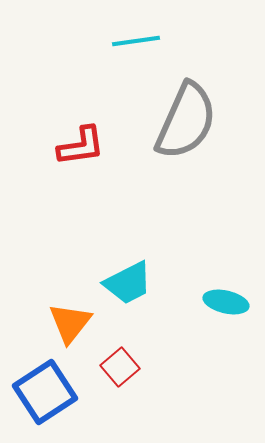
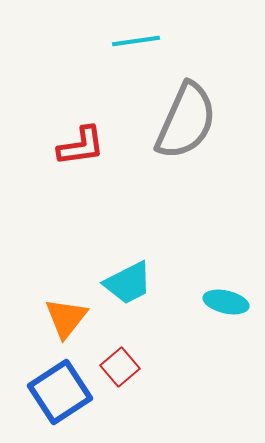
orange triangle: moved 4 px left, 5 px up
blue square: moved 15 px right
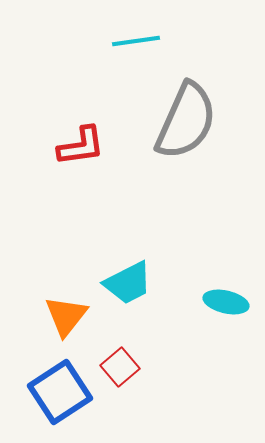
orange triangle: moved 2 px up
